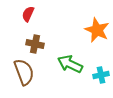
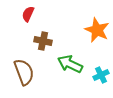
brown cross: moved 8 px right, 3 px up
cyan cross: rotated 14 degrees counterclockwise
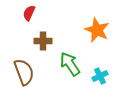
red semicircle: moved 1 px right, 1 px up
brown cross: rotated 12 degrees counterclockwise
green arrow: rotated 30 degrees clockwise
cyan cross: moved 1 px left, 1 px down
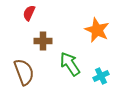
cyan cross: moved 1 px right
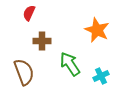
brown cross: moved 1 px left
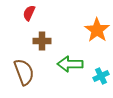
orange star: rotated 10 degrees clockwise
green arrow: rotated 55 degrees counterclockwise
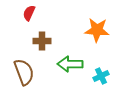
orange star: rotated 30 degrees counterclockwise
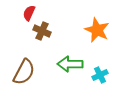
orange star: rotated 20 degrees clockwise
brown cross: moved 10 px up; rotated 24 degrees clockwise
brown semicircle: rotated 48 degrees clockwise
cyan cross: moved 1 px left, 1 px up
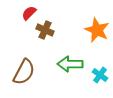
red semicircle: rotated 21 degrees clockwise
brown cross: moved 3 px right, 1 px up
cyan cross: rotated 28 degrees counterclockwise
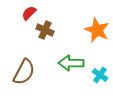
green arrow: moved 1 px right, 1 px up
